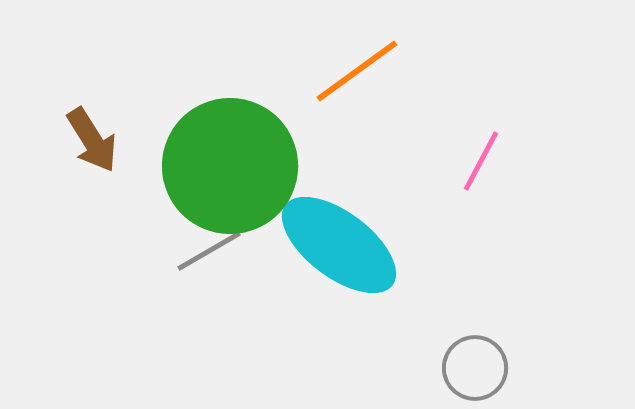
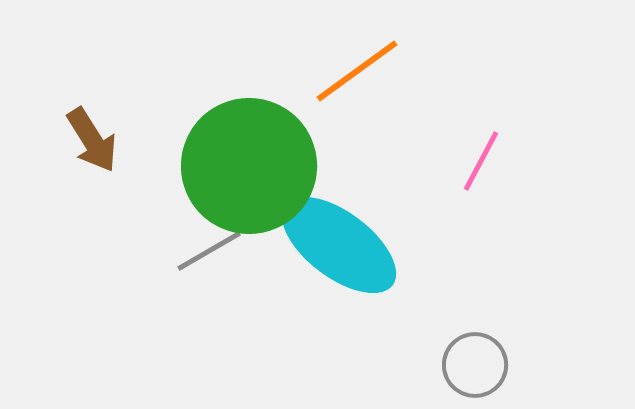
green circle: moved 19 px right
gray circle: moved 3 px up
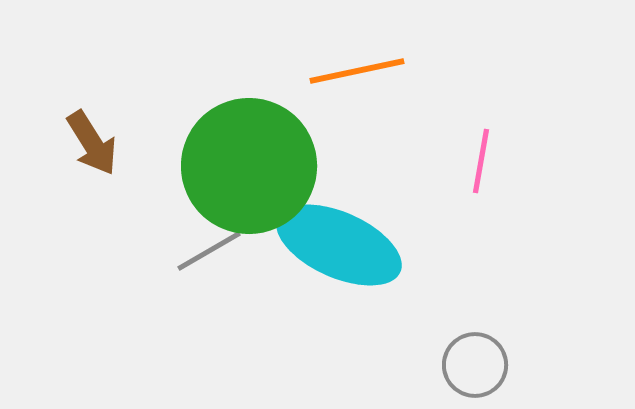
orange line: rotated 24 degrees clockwise
brown arrow: moved 3 px down
pink line: rotated 18 degrees counterclockwise
cyan ellipse: rotated 13 degrees counterclockwise
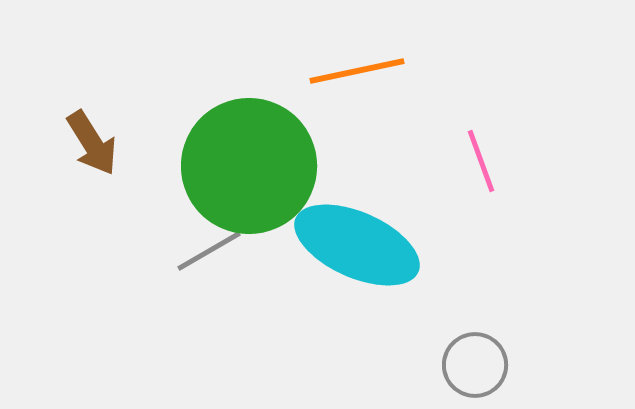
pink line: rotated 30 degrees counterclockwise
cyan ellipse: moved 18 px right
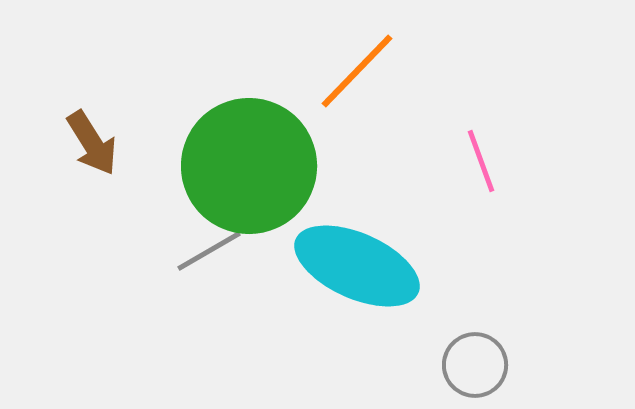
orange line: rotated 34 degrees counterclockwise
cyan ellipse: moved 21 px down
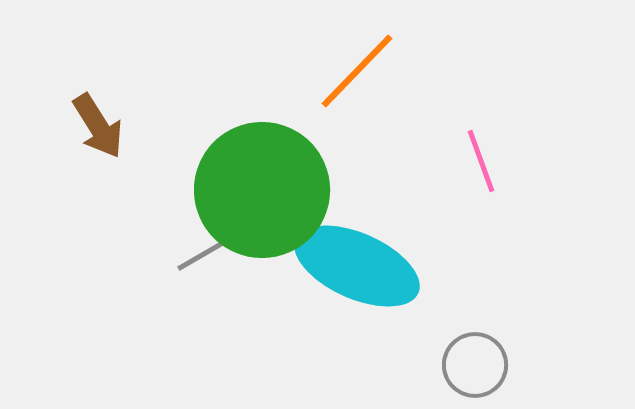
brown arrow: moved 6 px right, 17 px up
green circle: moved 13 px right, 24 px down
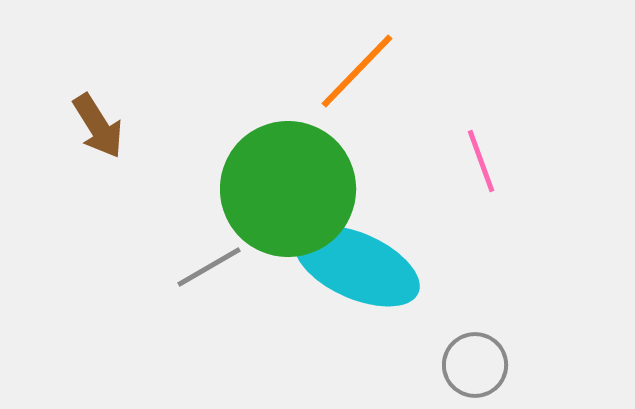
green circle: moved 26 px right, 1 px up
gray line: moved 16 px down
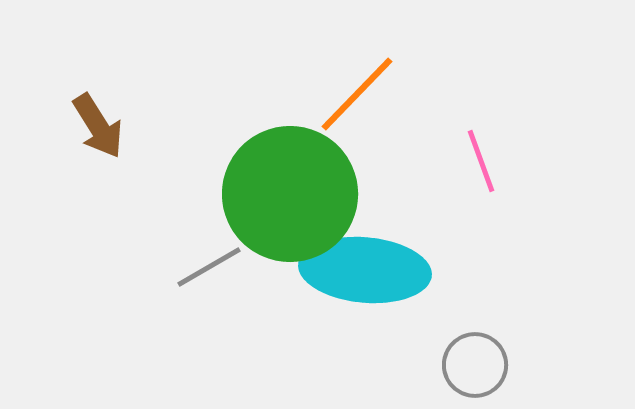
orange line: moved 23 px down
green circle: moved 2 px right, 5 px down
cyan ellipse: moved 8 px right, 4 px down; rotated 19 degrees counterclockwise
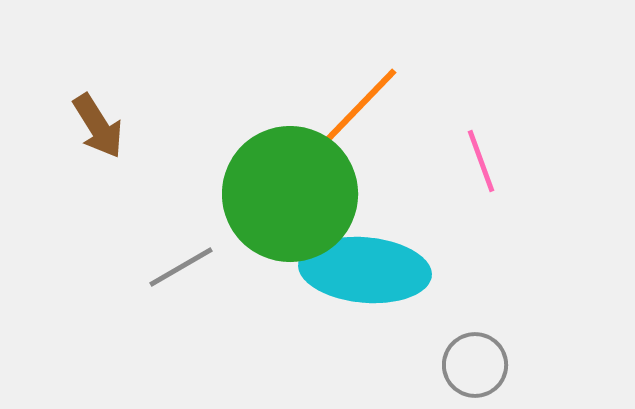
orange line: moved 4 px right, 11 px down
gray line: moved 28 px left
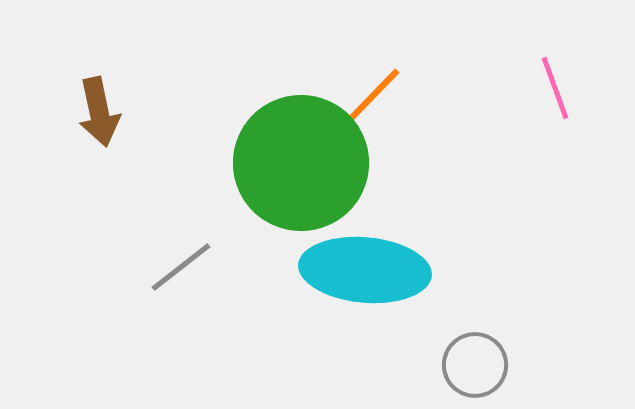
orange line: moved 3 px right
brown arrow: moved 1 px right, 14 px up; rotated 20 degrees clockwise
pink line: moved 74 px right, 73 px up
green circle: moved 11 px right, 31 px up
gray line: rotated 8 degrees counterclockwise
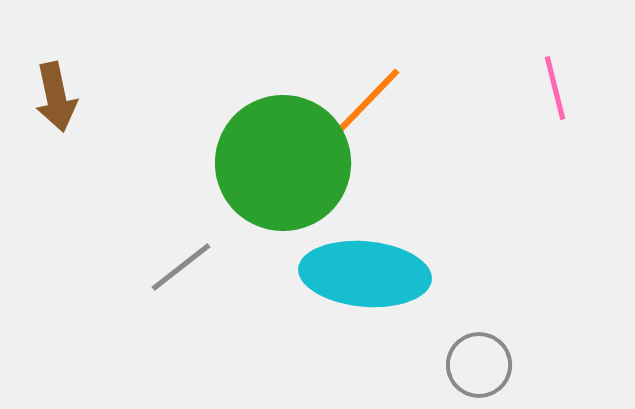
pink line: rotated 6 degrees clockwise
brown arrow: moved 43 px left, 15 px up
green circle: moved 18 px left
cyan ellipse: moved 4 px down
gray circle: moved 4 px right
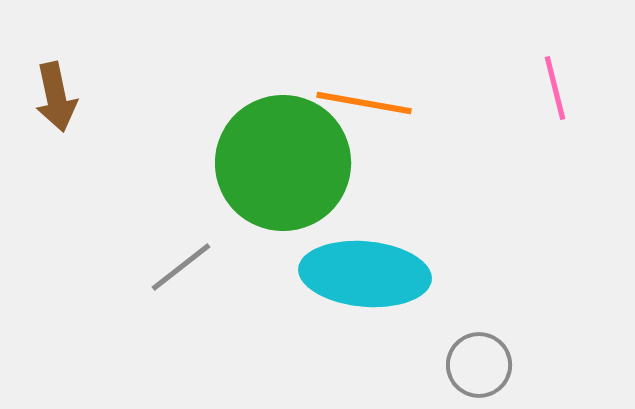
orange line: moved 2 px up; rotated 56 degrees clockwise
